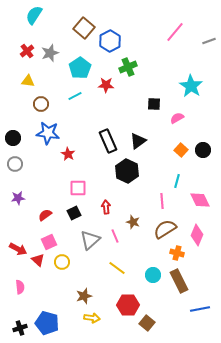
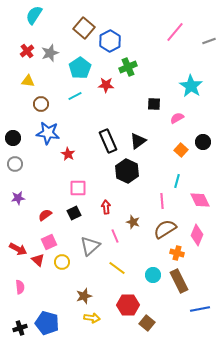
black circle at (203, 150): moved 8 px up
gray triangle at (90, 240): moved 6 px down
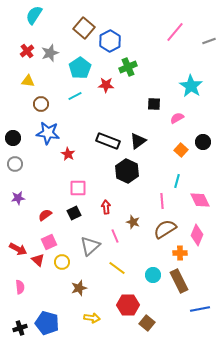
black rectangle at (108, 141): rotated 45 degrees counterclockwise
orange cross at (177, 253): moved 3 px right; rotated 16 degrees counterclockwise
brown star at (84, 296): moved 5 px left, 8 px up
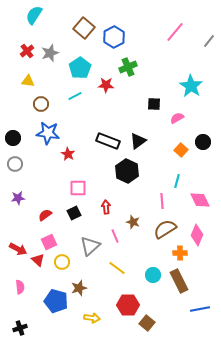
blue hexagon at (110, 41): moved 4 px right, 4 px up
gray line at (209, 41): rotated 32 degrees counterclockwise
blue pentagon at (47, 323): moved 9 px right, 22 px up
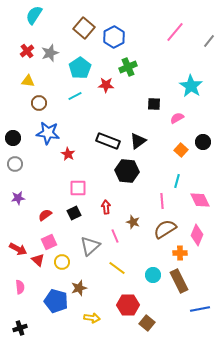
brown circle at (41, 104): moved 2 px left, 1 px up
black hexagon at (127, 171): rotated 20 degrees counterclockwise
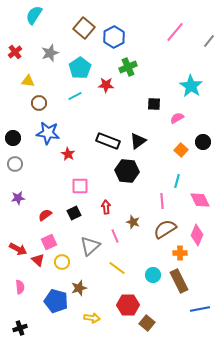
red cross at (27, 51): moved 12 px left, 1 px down
pink square at (78, 188): moved 2 px right, 2 px up
